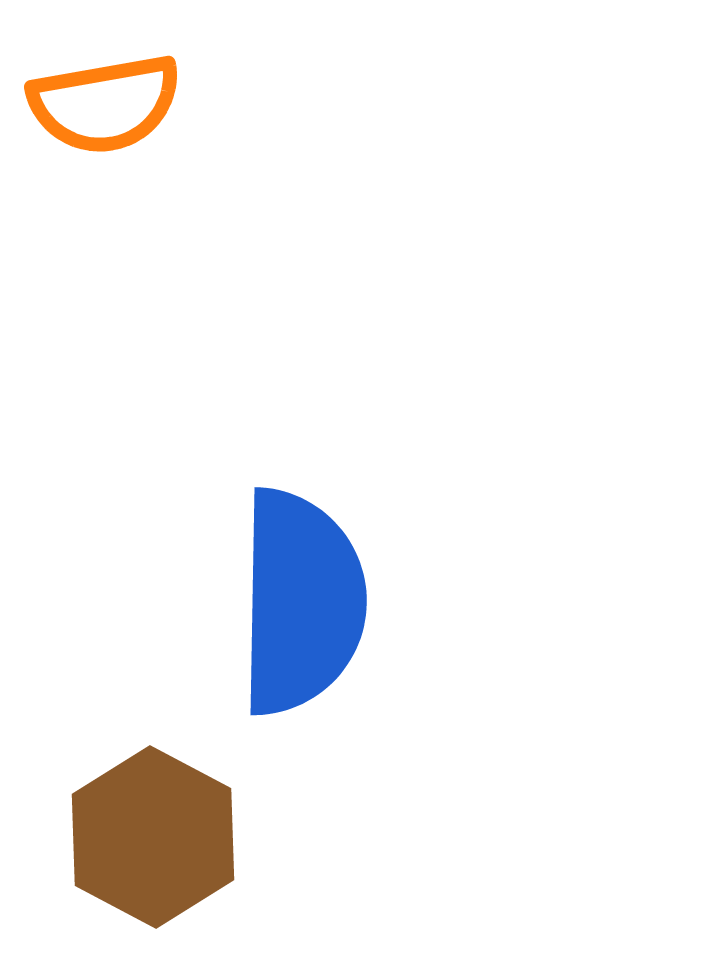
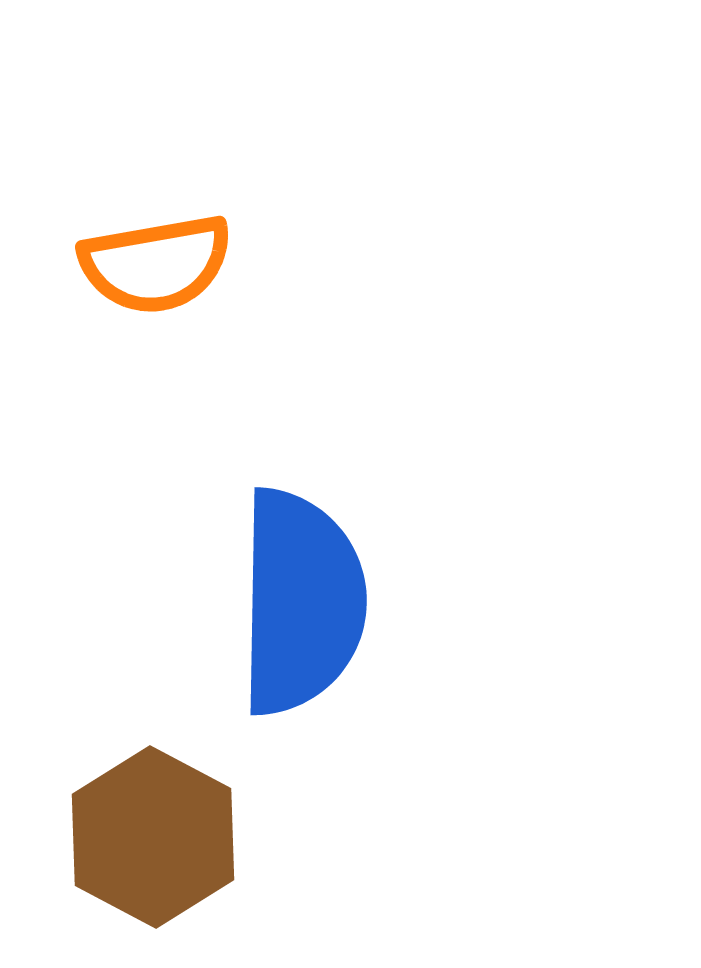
orange semicircle: moved 51 px right, 160 px down
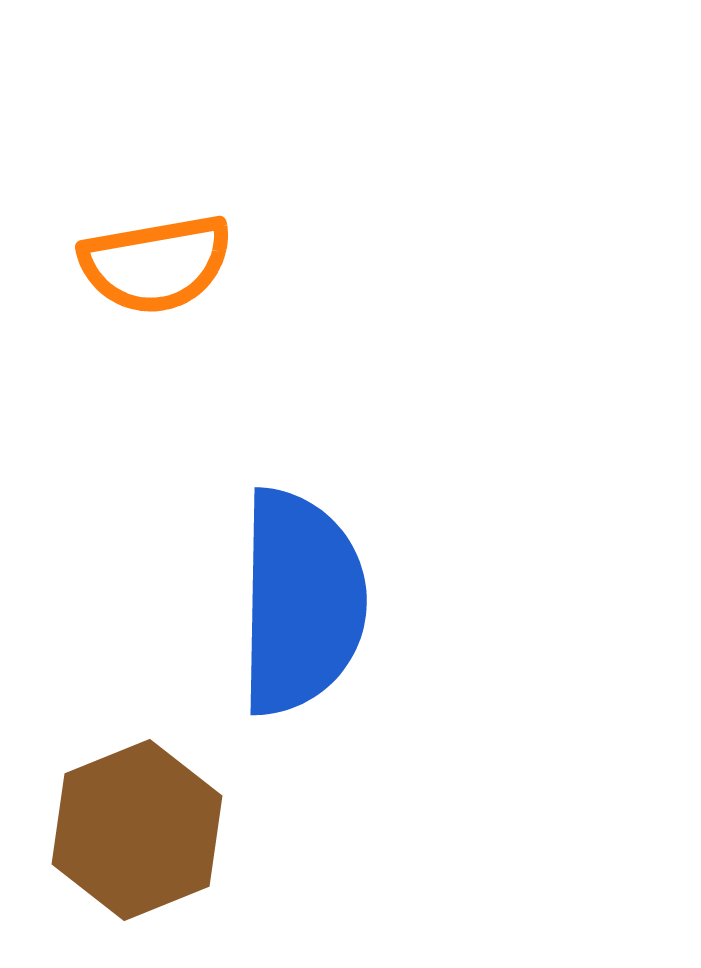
brown hexagon: moved 16 px left, 7 px up; rotated 10 degrees clockwise
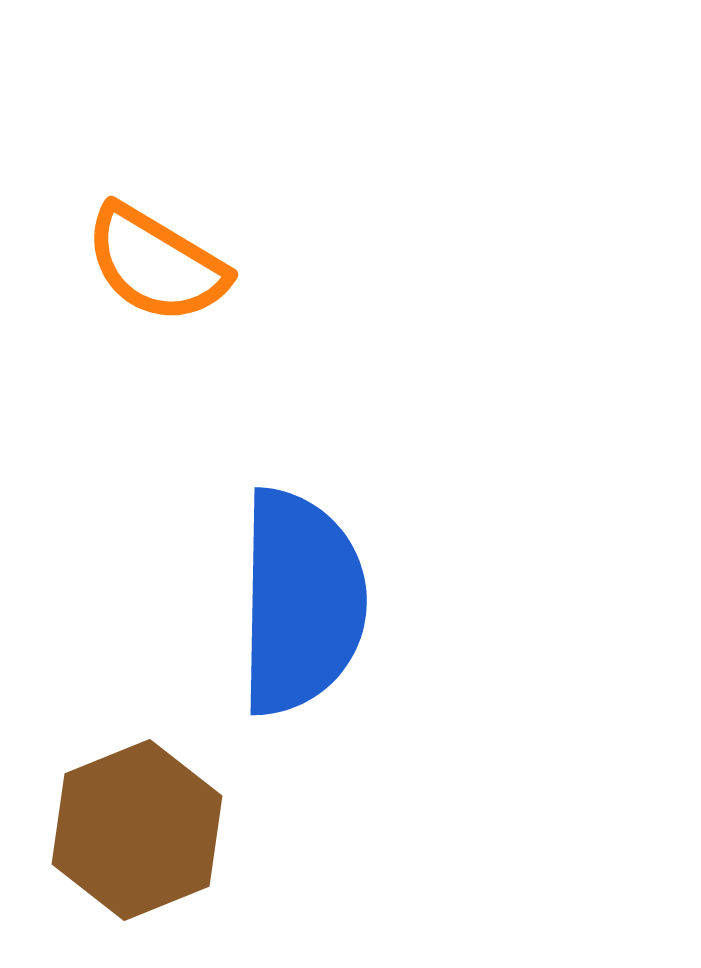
orange semicircle: rotated 41 degrees clockwise
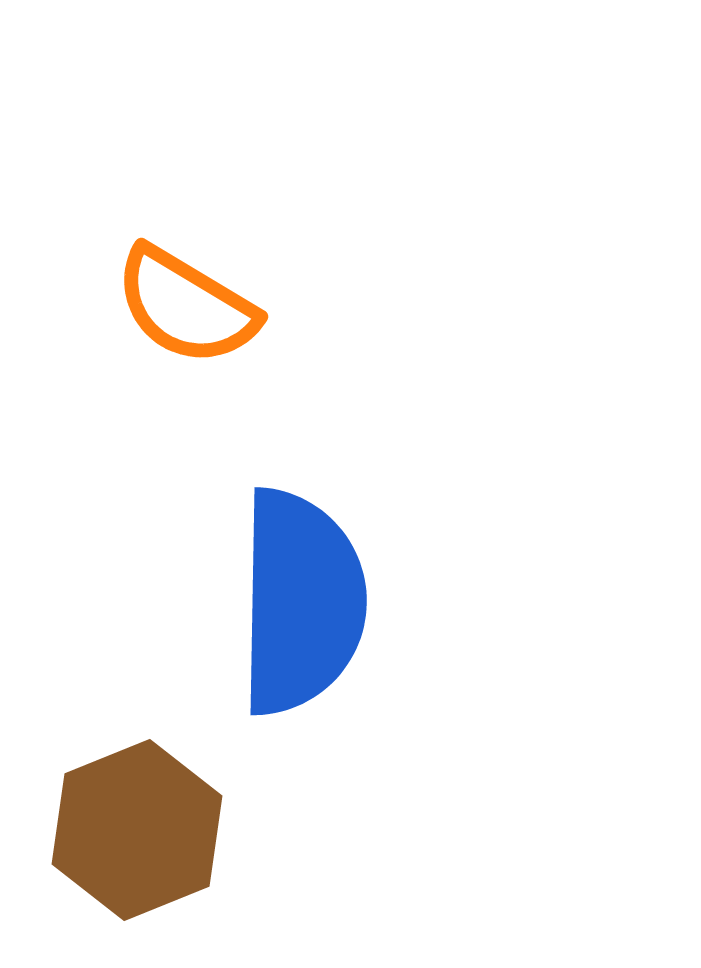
orange semicircle: moved 30 px right, 42 px down
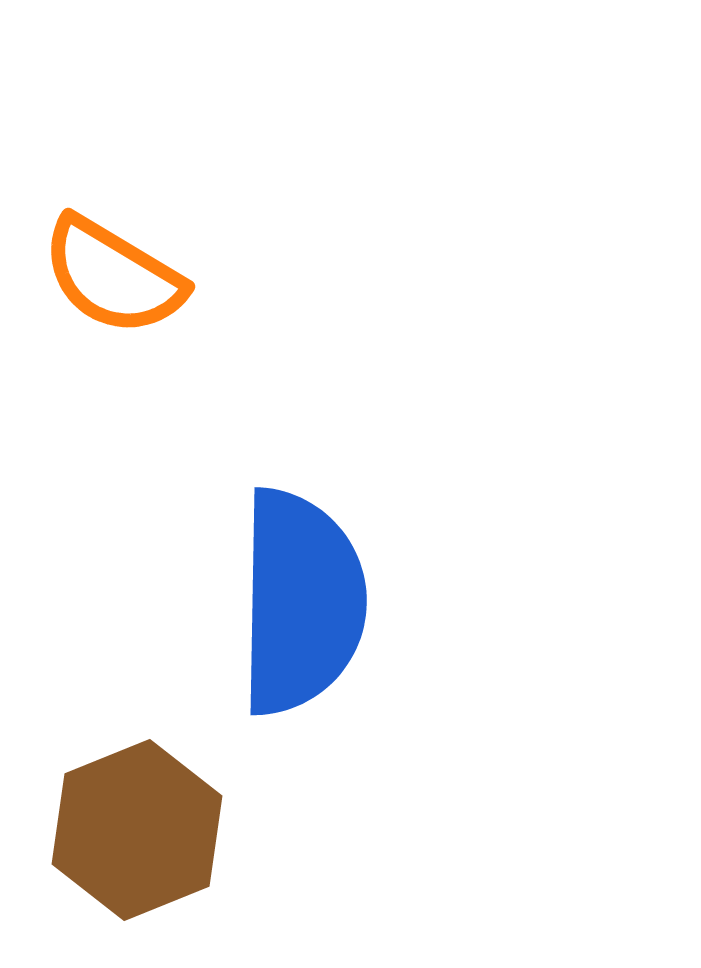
orange semicircle: moved 73 px left, 30 px up
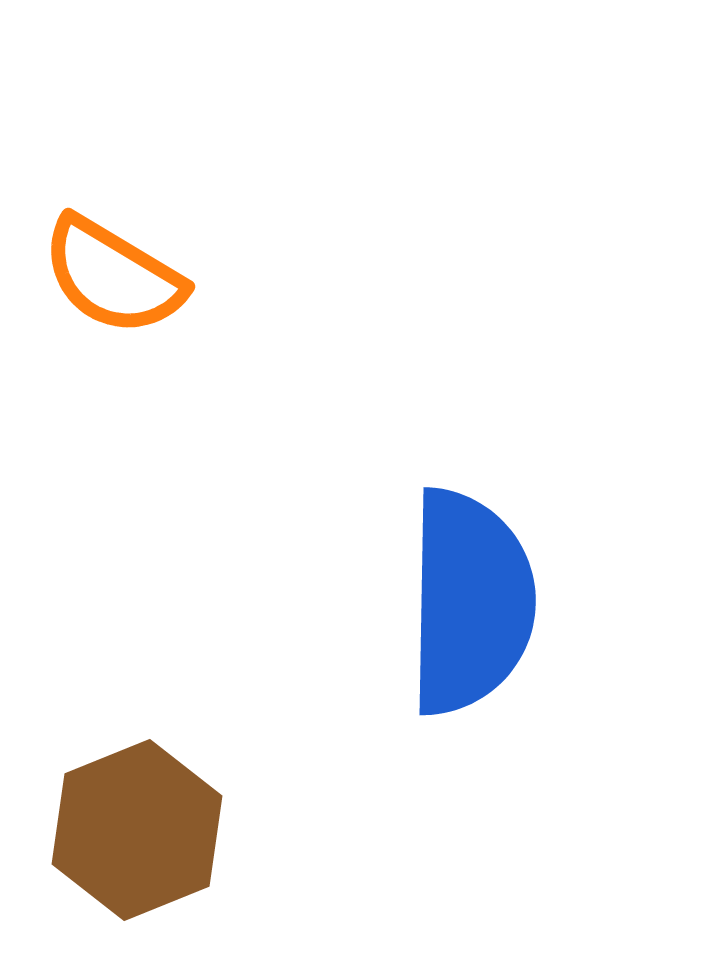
blue semicircle: moved 169 px right
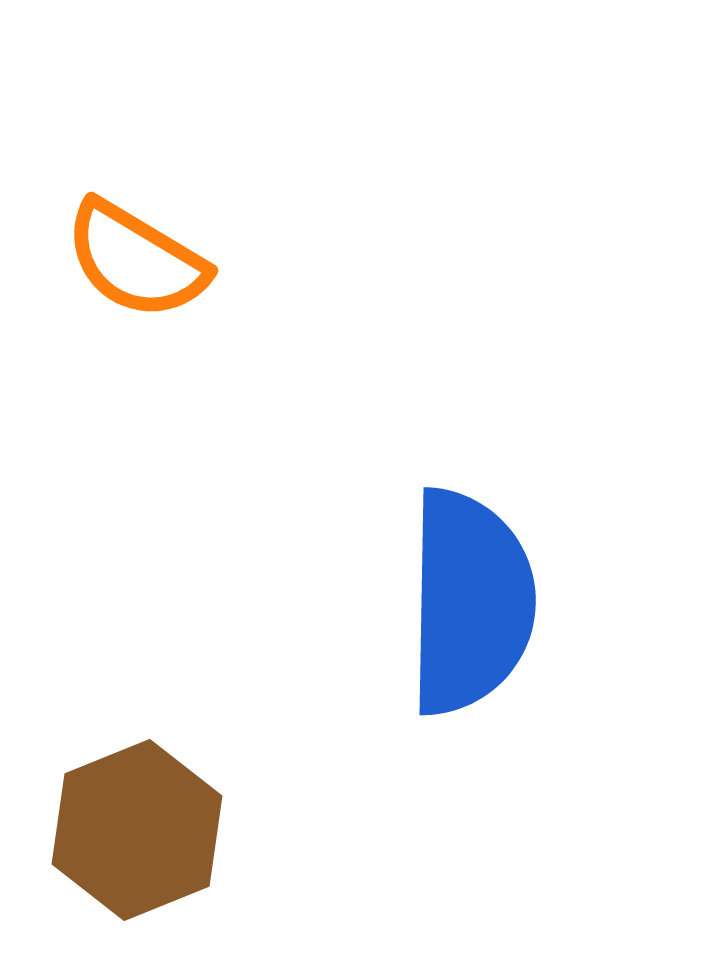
orange semicircle: moved 23 px right, 16 px up
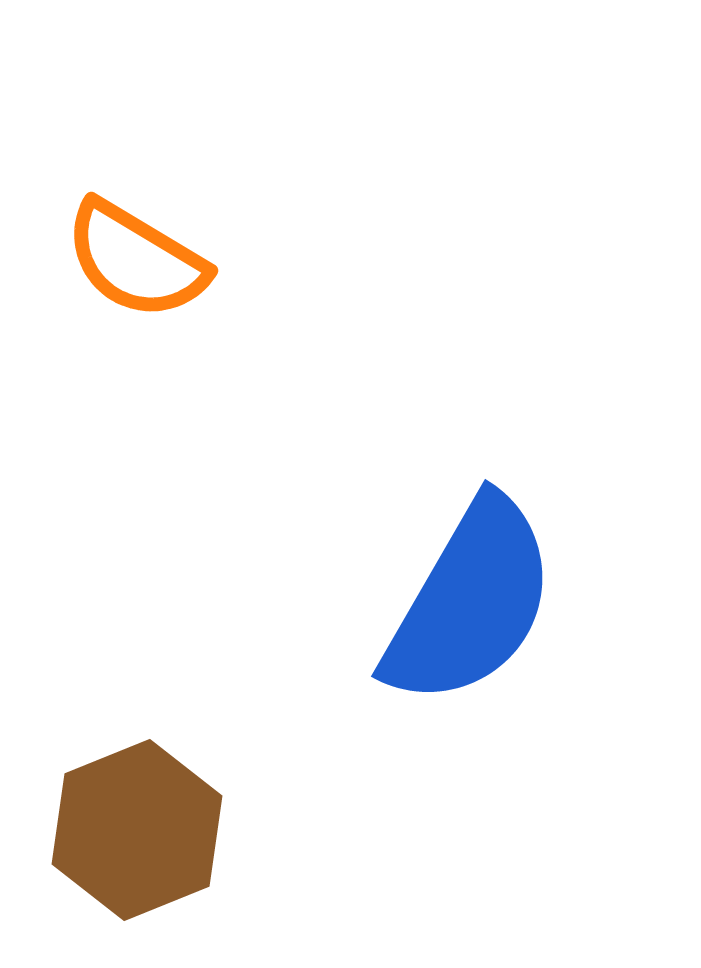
blue semicircle: rotated 29 degrees clockwise
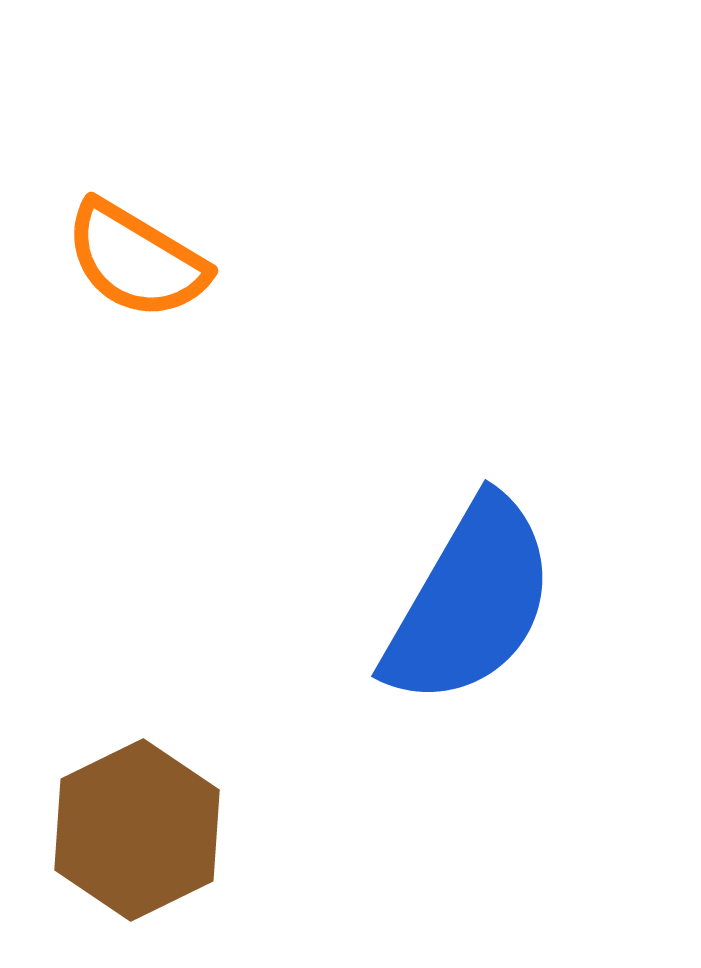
brown hexagon: rotated 4 degrees counterclockwise
